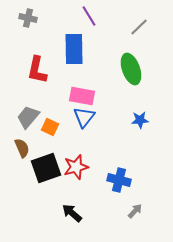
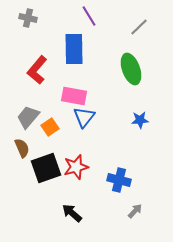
red L-shape: rotated 28 degrees clockwise
pink rectangle: moved 8 px left
orange square: rotated 30 degrees clockwise
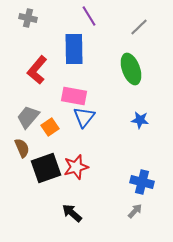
blue star: rotated 12 degrees clockwise
blue cross: moved 23 px right, 2 px down
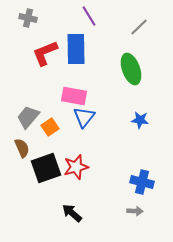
blue rectangle: moved 2 px right
red L-shape: moved 8 px right, 17 px up; rotated 28 degrees clockwise
gray arrow: rotated 49 degrees clockwise
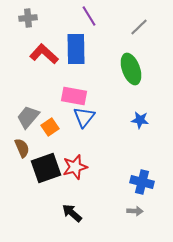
gray cross: rotated 18 degrees counterclockwise
red L-shape: moved 1 px left, 1 px down; rotated 64 degrees clockwise
red star: moved 1 px left
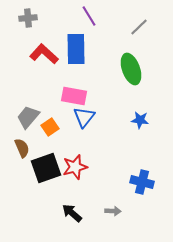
gray arrow: moved 22 px left
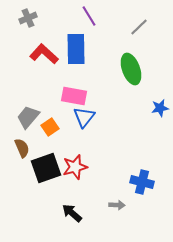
gray cross: rotated 18 degrees counterclockwise
blue star: moved 20 px right, 12 px up; rotated 18 degrees counterclockwise
gray arrow: moved 4 px right, 6 px up
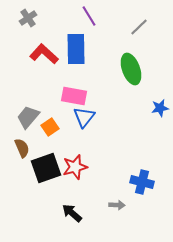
gray cross: rotated 12 degrees counterclockwise
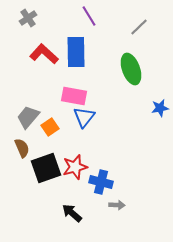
blue rectangle: moved 3 px down
blue cross: moved 41 px left
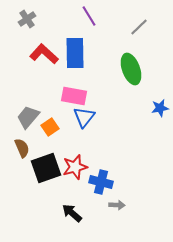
gray cross: moved 1 px left, 1 px down
blue rectangle: moved 1 px left, 1 px down
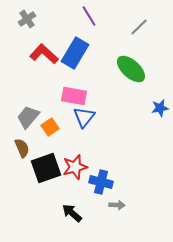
blue rectangle: rotated 32 degrees clockwise
green ellipse: rotated 28 degrees counterclockwise
